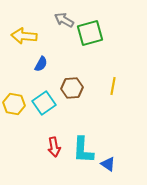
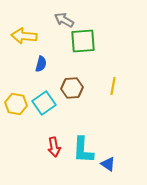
green square: moved 7 px left, 8 px down; rotated 12 degrees clockwise
blue semicircle: rotated 14 degrees counterclockwise
yellow hexagon: moved 2 px right
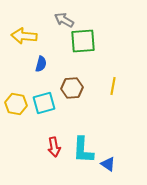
cyan square: rotated 20 degrees clockwise
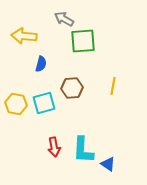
gray arrow: moved 1 px up
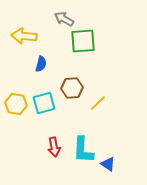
yellow line: moved 15 px left, 17 px down; rotated 36 degrees clockwise
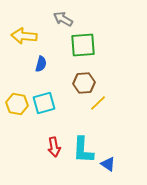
gray arrow: moved 1 px left
green square: moved 4 px down
brown hexagon: moved 12 px right, 5 px up
yellow hexagon: moved 1 px right
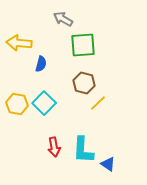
yellow arrow: moved 5 px left, 7 px down
brown hexagon: rotated 20 degrees clockwise
cyan square: rotated 30 degrees counterclockwise
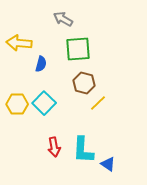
green square: moved 5 px left, 4 px down
yellow hexagon: rotated 10 degrees counterclockwise
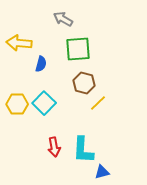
blue triangle: moved 6 px left, 8 px down; rotated 49 degrees counterclockwise
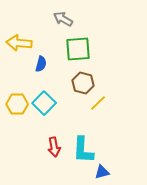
brown hexagon: moved 1 px left
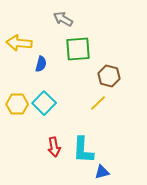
brown hexagon: moved 26 px right, 7 px up
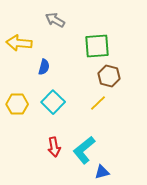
gray arrow: moved 8 px left, 1 px down
green square: moved 19 px right, 3 px up
blue semicircle: moved 3 px right, 3 px down
cyan square: moved 9 px right, 1 px up
cyan L-shape: moved 1 px right; rotated 48 degrees clockwise
